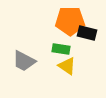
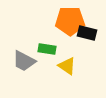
green rectangle: moved 14 px left
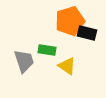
orange pentagon: rotated 16 degrees counterclockwise
green rectangle: moved 1 px down
gray trapezoid: rotated 135 degrees counterclockwise
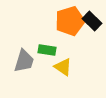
black rectangle: moved 5 px right, 12 px up; rotated 30 degrees clockwise
gray trapezoid: rotated 35 degrees clockwise
yellow triangle: moved 4 px left, 1 px down
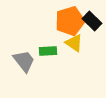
green rectangle: moved 1 px right, 1 px down; rotated 12 degrees counterclockwise
gray trapezoid: rotated 55 degrees counterclockwise
yellow triangle: moved 11 px right, 24 px up
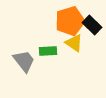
black rectangle: moved 4 px down
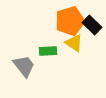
gray trapezoid: moved 5 px down
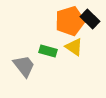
black rectangle: moved 2 px left, 6 px up
yellow triangle: moved 4 px down
green rectangle: rotated 18 degrees clockwise
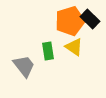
green rectangle: rotated 66 degrees clockwise
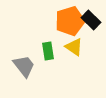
black rectangle: moved 1 px right, 1 px down
